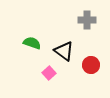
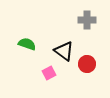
green semicircle: moved 5 px left, 1 px down
red circle: moved 4 px left, 1 px up
pink square: rotated 16 degrees clockwise
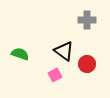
green semicircle: moved 7 px left, 10 px down
pink square: moved 6 px right, 2 px down
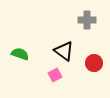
red circle: moved 7 px right, 1 px up
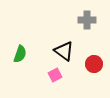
green semicircle: rotated 90 degrees clockwise
red circle: moved 1 px down
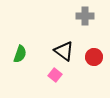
gray cross: moved 2 px left, 4 px up
red circle: moved 7 px up
pink square: rotated 24 degrees counterclockwise
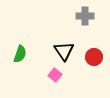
black triangle: rotated 20 degrees clockwise
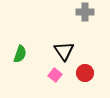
gray cross: moved 4 px up
red circle: moved 9 px left, 16 px down
